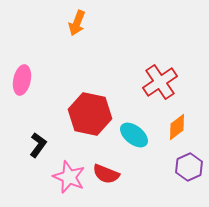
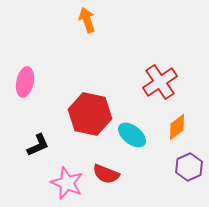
orange arrow: moved 10 px right, 3 px up; rotated 140 degrees clockwise
pink ellipse: moved 3 px right, 2 px down
cyan ellipse: moved 2 px left
black L-shape: rotated 30 degrees clockwise
pink star: moved 2 px left, 6 px down
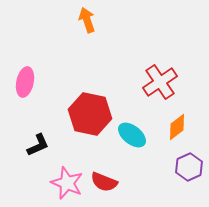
red semicircle: moved 2 px left, 8 px down
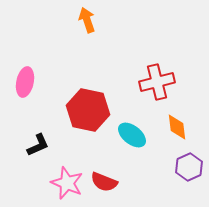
red cross: moved 3 px left; rotated 20 degrees clockwise
red hexagon: moved 2 px left, 4 px up
orange diamond: rotated 60 degrees counterclockwise
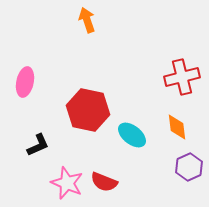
red cross: moved 25 px right, 5 px up
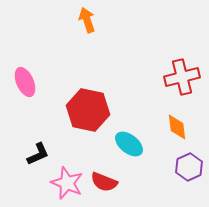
pink ellipse: rotated 36 degrees counterclockwise
cyan ellipse: moved 3 px left, 9 px down
black L-shape: moved 9 px down
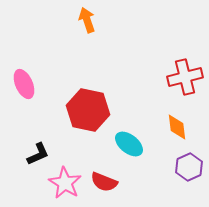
red cross: moved 3 px right
pink ellipse: moved 1 px left, 2 px down
pink star: moved 2 px left; rotated 8 degrees clockwise
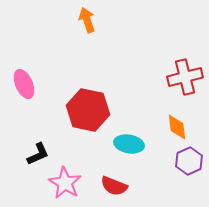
cyan ellipse: rotated 28 degrees counterclockwise
purple hexagon: moved 6 px up
red semicircle: moved 10 px right, 4 px down
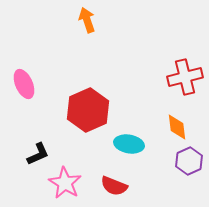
red hexagon: rotated 24 degrees clockwise
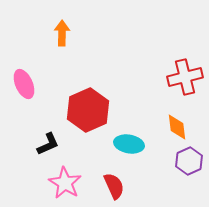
orange arrow: moved 25 px left, 13 px down; rotated 20 degrees clockwise
black L-shape: moved 10 px right, 10 px up
red semicircle: rotated 136 degrees counterclockwise
